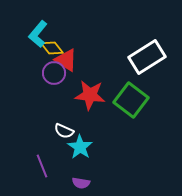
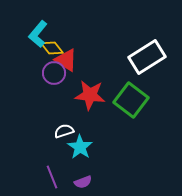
white semicircle: rotated 138 degrees clockwise
purple line: moved 10 px right, 11 px down
purple semicircle: moved 2 px right, 1 px up; rotated 30 degrees counterclockwise
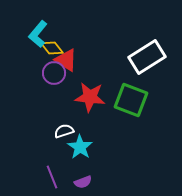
red star: moved 2 px down
green square: rotated 16 degrees counterclockwise
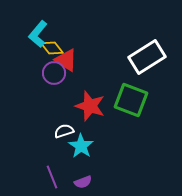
red star: moved 9 px down; rotated 12 degrees clockwise
cyan star: moved 1 px right, 1 px up
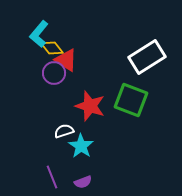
cyan L-shape: moved 1 px right
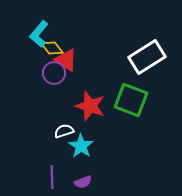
purple line: rotated 20 degrees clockwise
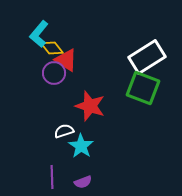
green square: moved 12 px right, 12 px up
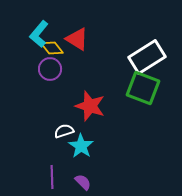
red triangle: moved 11 px right, 21 px up
purple circle: moved 4 px left, 4 px up
purple semicircle: rotated 114 degrees counterclockwise
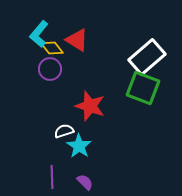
red triangle: moved 1 px down
white rectangle: rotated 9 degrees counterclockwise
cyan star: moved 2 px left
purple semicircle: moved 2 px right
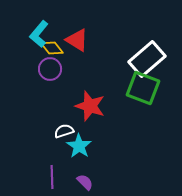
white rectangle: moved 2 px down
